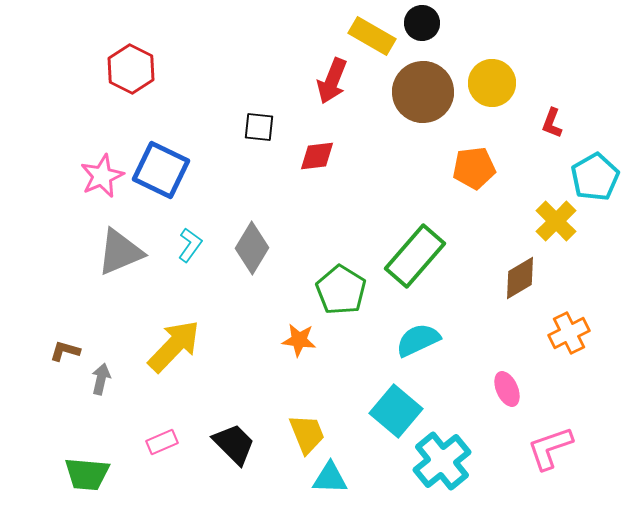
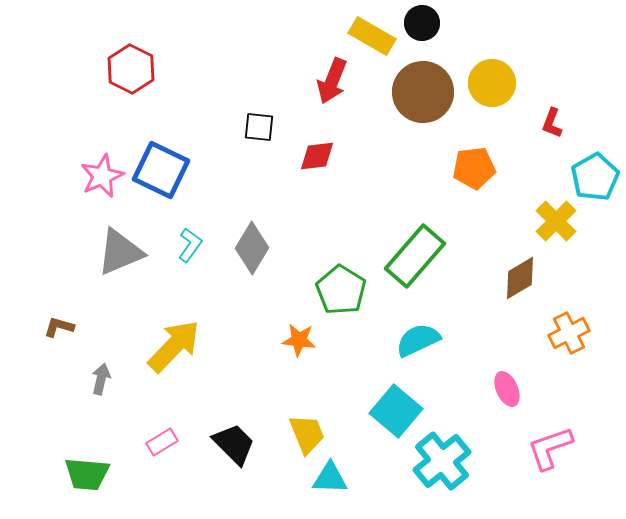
brown L-shape: moved 6 px left, 24 px up
pink rectangle: rotated 8 degrees counterclockwise
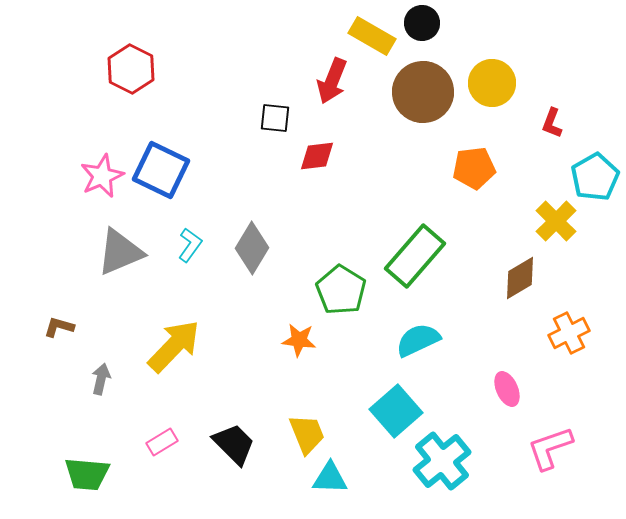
black square: moved 16 px right, 9 px up
cyan square: rotated 9 degrees clockwise
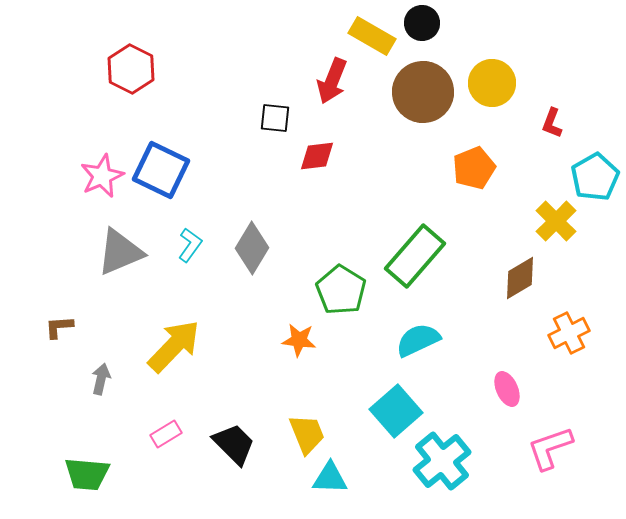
orange pentagon: rotated 15 degrees counterclockwise
brown L-shape: rotated 20 degrees counterclockwise
pink rectangle: moved 4 px right, 8 px up
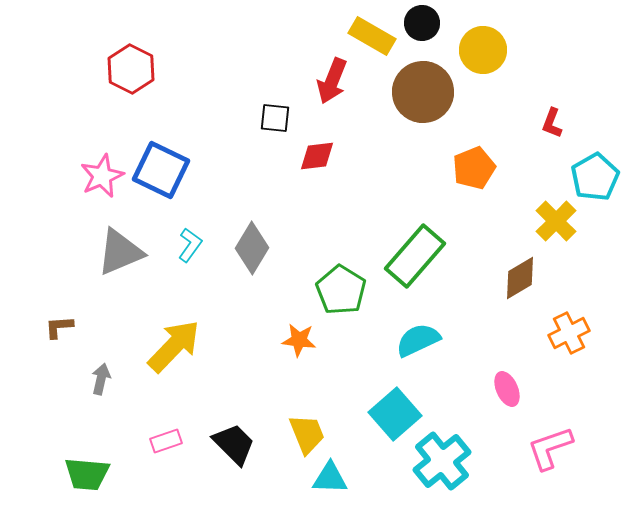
yellow circle: moved 9 px left, 33 px up
cyan square: moved 1 px left, 3 px down
pink rectangle: moved 7 px down; rotated 12 degrees clockwise
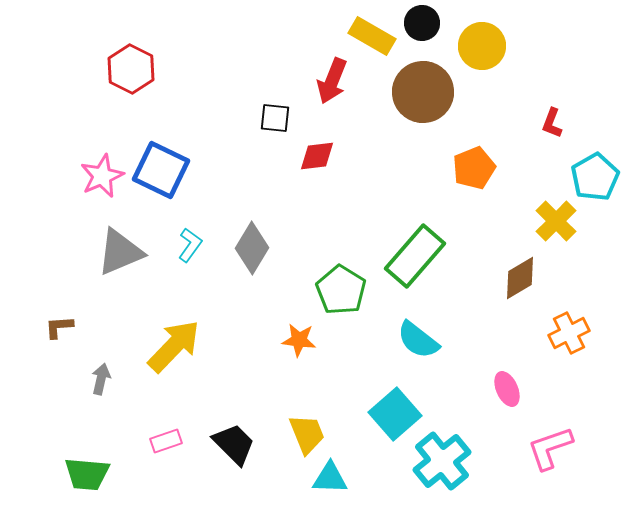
yellow circle: moved 1 px left, 4 px up
cyan semicircle: rotated 117 degrees counterclockwise
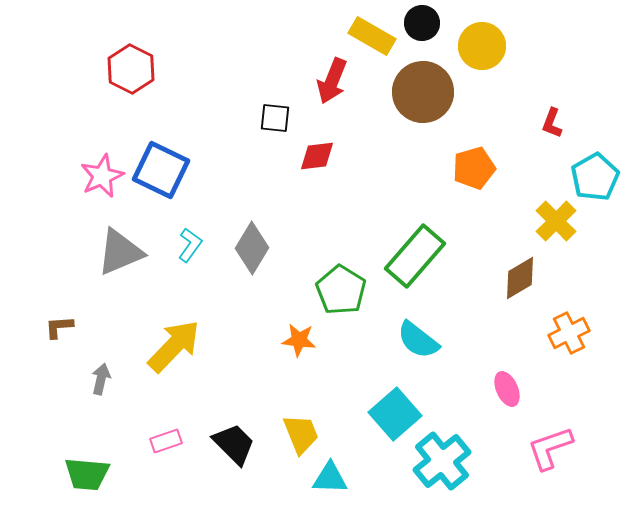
orange pentagon: rotated 6 degrees clockwise
yellow trapezoid: moved 6 px left
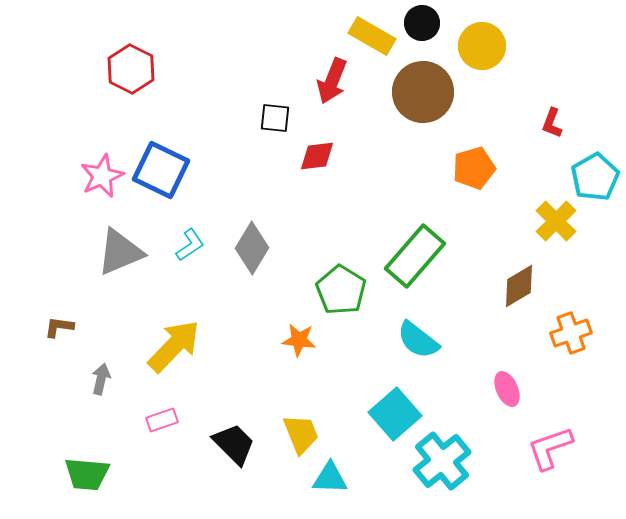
cyan L-shape: rotated 20 degrees clockwise
brown diamond: moved 1 px left, 8 px down
brown L-shape: rotated 12 degrees clockwise
orange cross: moved 2 px right; rotated 6 degrees clockwise
pink rectangle: moved 4 px left, 21 px up
